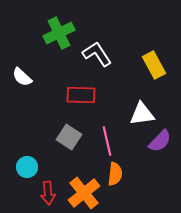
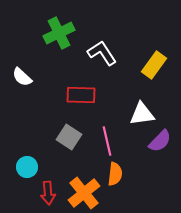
white L-shape: moved 5 px right, 1 px up
yellow rectangle: rotated 64 degrees clockwise
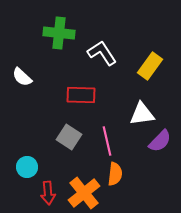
green cross: rotated 32 degrees clockwise
yellow rectangle: moved 4 px left, 1 px down
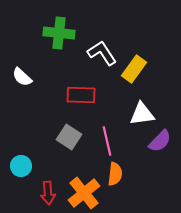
yellow rectangle: moved 16 px left, 3 px down
cyan circle: moved 6 px left, 1 px up
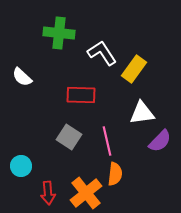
white triangle: moved 1 px up
orange cross: moved 2 px right
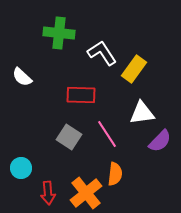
pink line: moved 7 px up; rotated 20 degrees counterclockwise
cyan circle: moved 2 px down
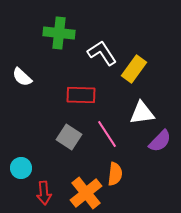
red arrow: moved 4 px left
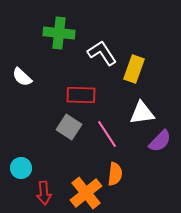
yellow rectangle: rotated 16 degrees counterclockwise
gray square: moved 10 px up
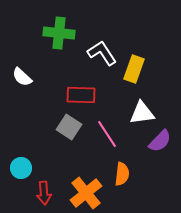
orange semicircle: moved 7 px right
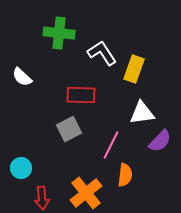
gray square: moved 2 px down; rotated 30 degrees clockwise
pink line: moved 4 px right, 11 px down; rotated 60 degrees clockwise
orange semicircle: moved 3 px right, 1 px down
red arrow: moved 2 px left, 5 px down
